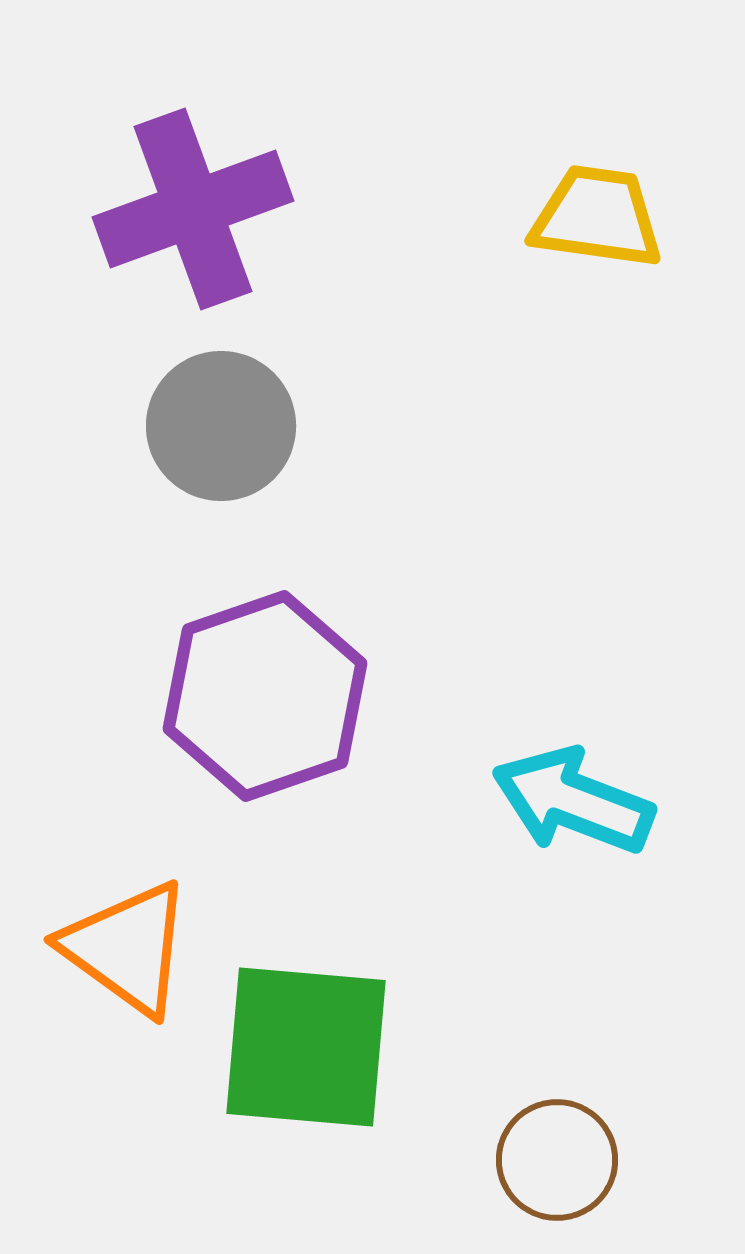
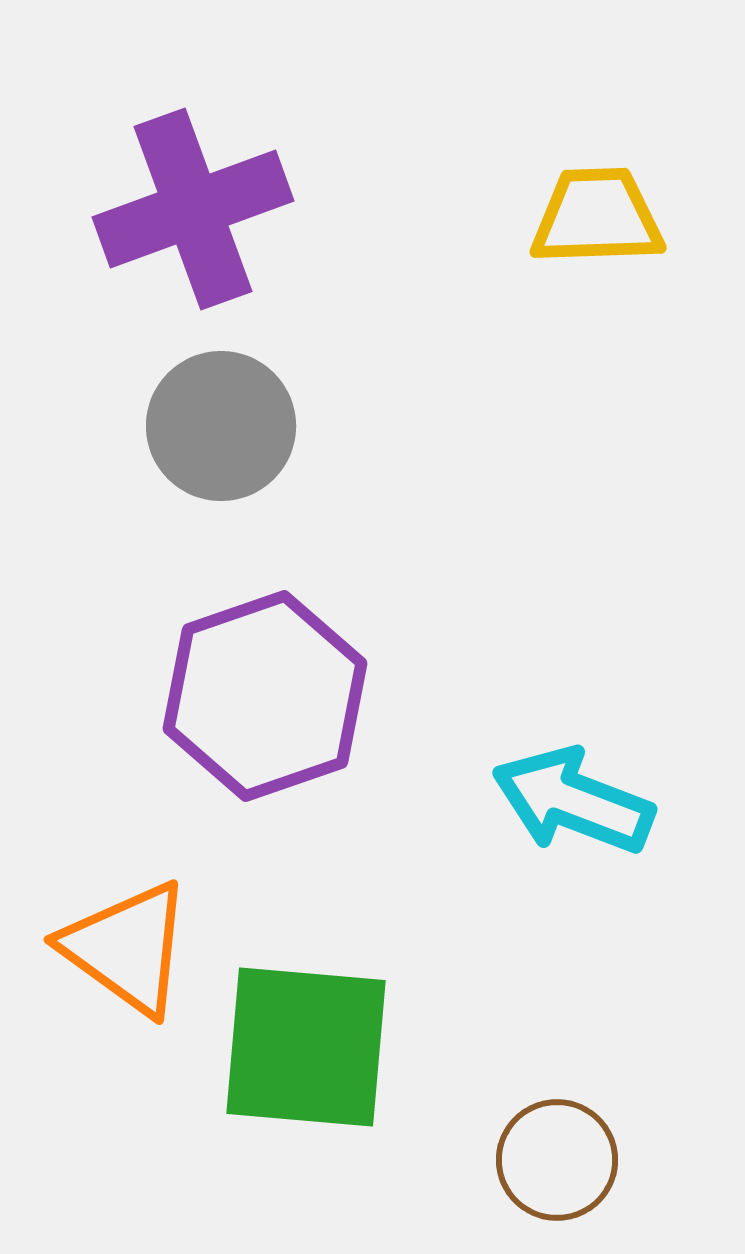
yellow trapezoid: rotated 10 degrees counterclockwise
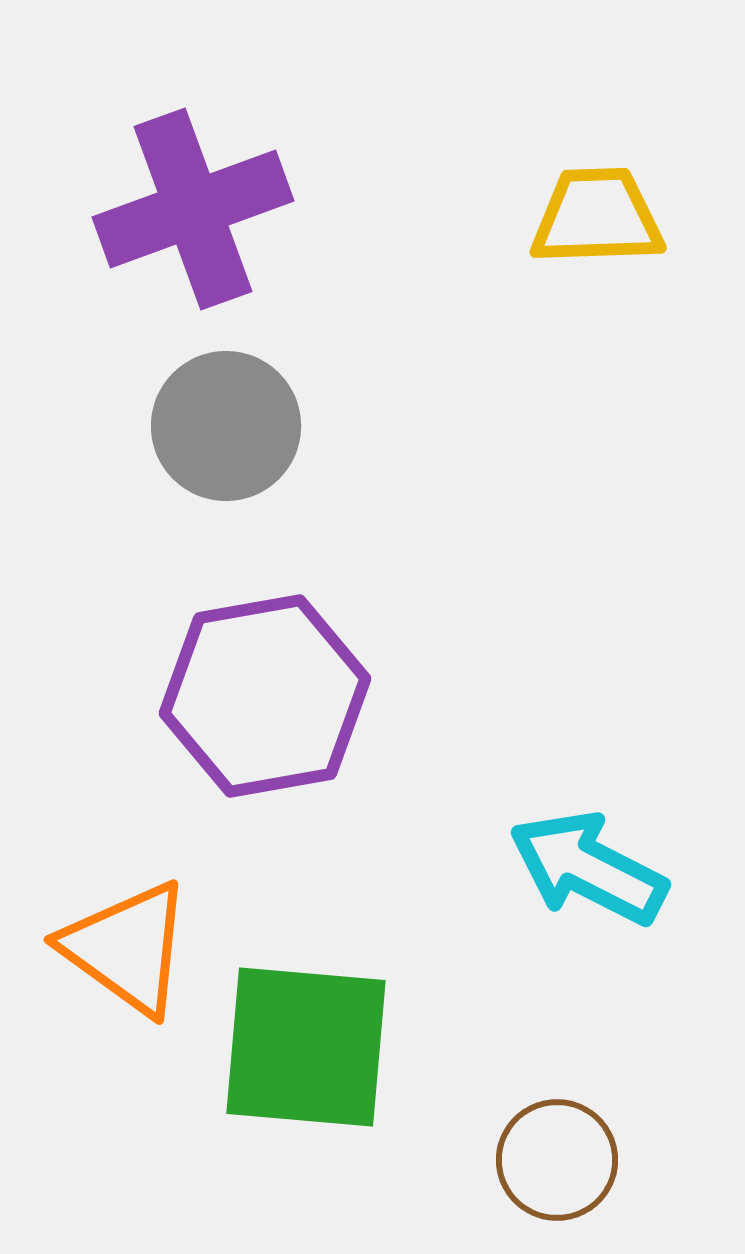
gray circle: moved 5 px right
purple hexagon: rotated 9 degrees clockwise
cyan arrow: moved 15 px right, 67 px down; rotated 6 degrees clockwise
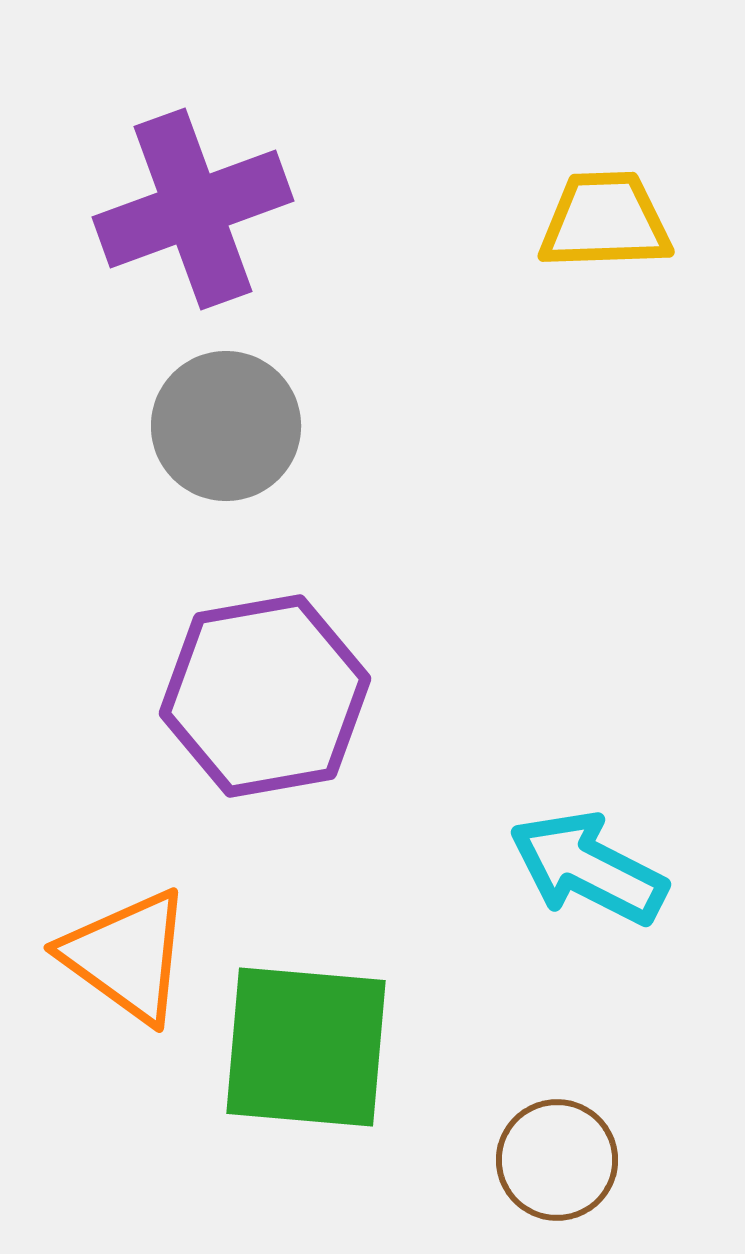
yellow trapezoid: moved 8 px right, 4 px down
orange triangle: moved 8 px down
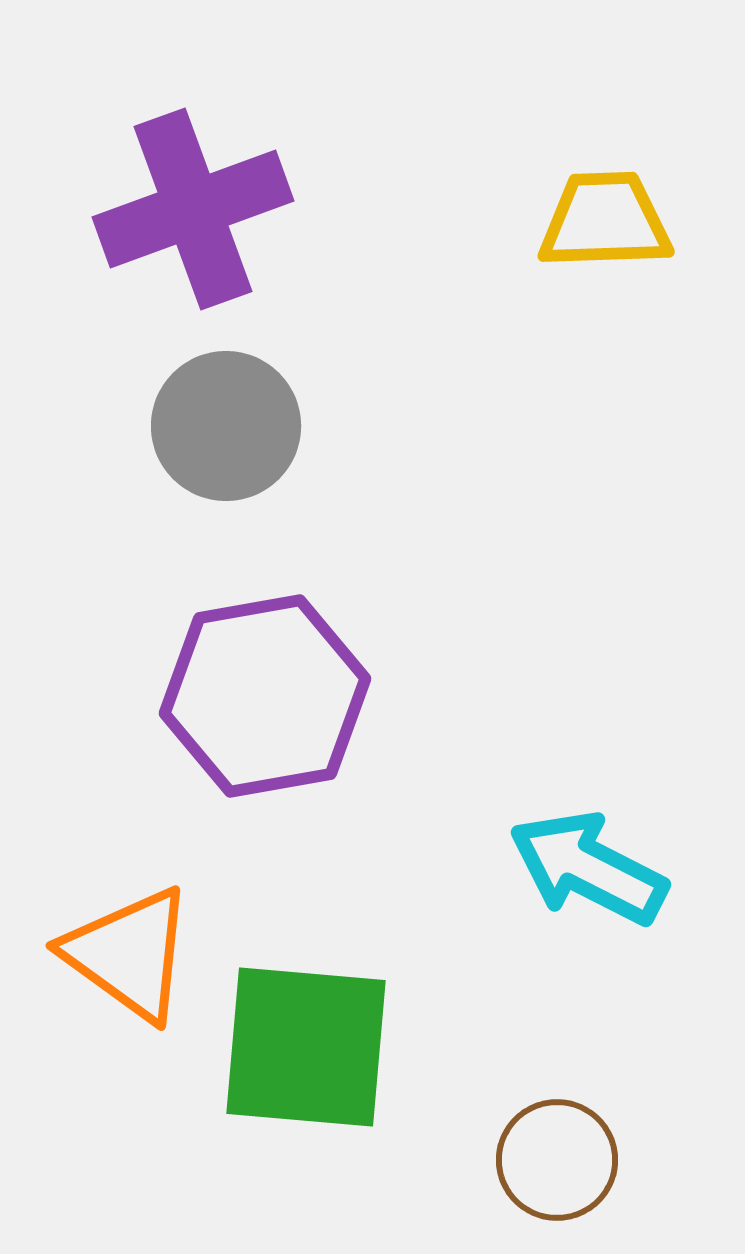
orange triangle: moved 2 px right, 2 px up
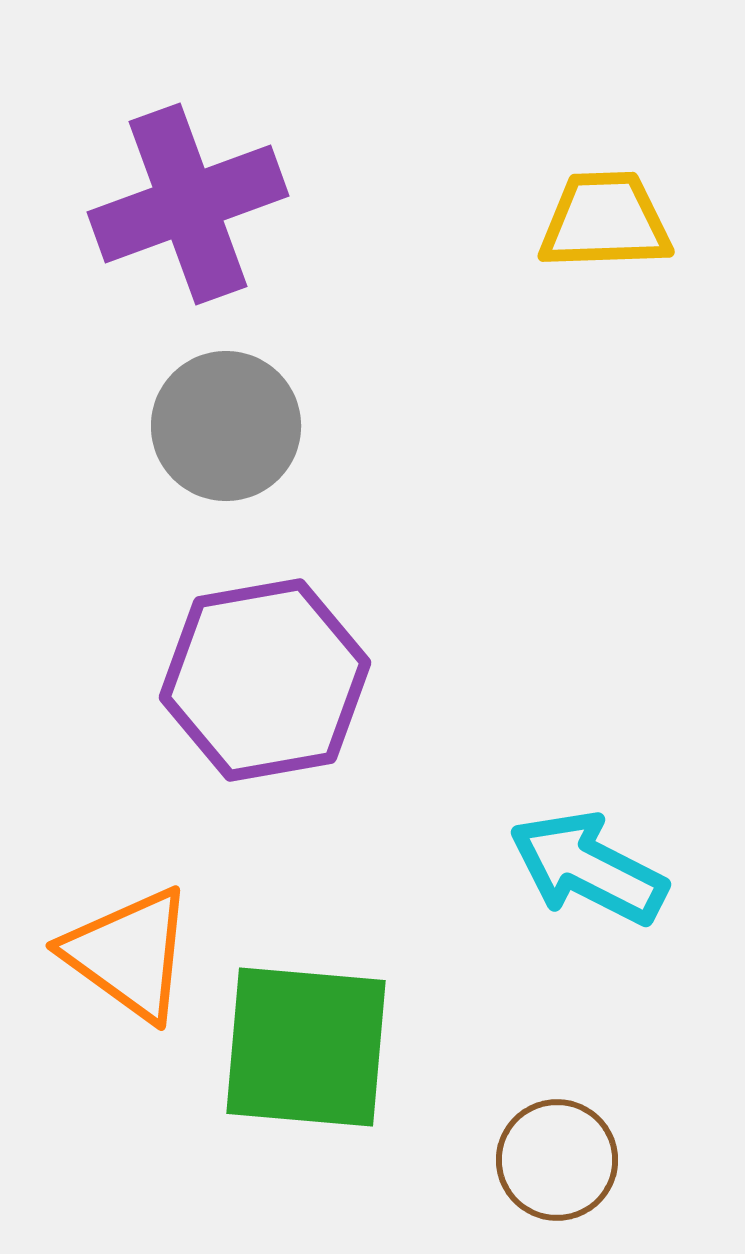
purple cross: moved 5 px left, 5 px up
purple hexagon: moved 16 px up
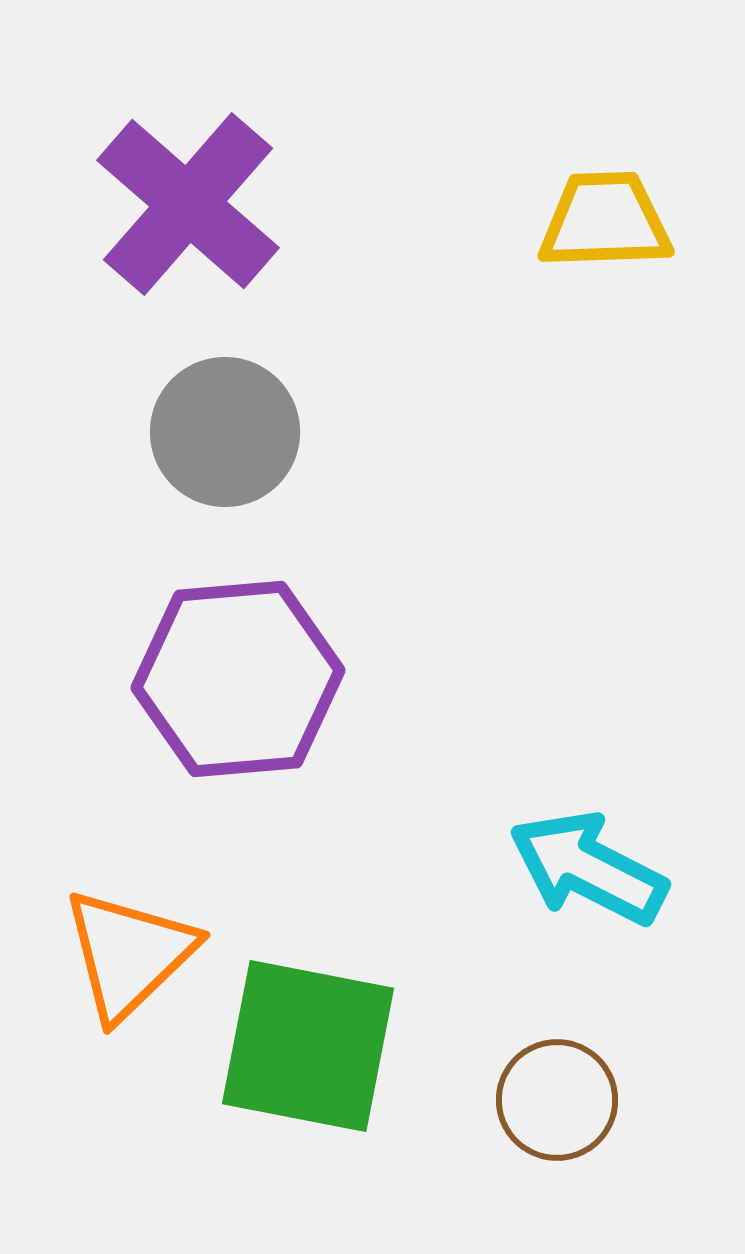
purple cross: rotated 29 degrees counterclockwise
gray circle: moved 1 px left, 6 px down
purple hexagon: moved 27 px left, 1 px up; rotated 5 degrees clockwise
orange triangle: rotated 40 degrees clockwise
green square: moved 2 px right, 1 px up; rotated 6 degrees clockwise
brown circle: moved 60 px up
